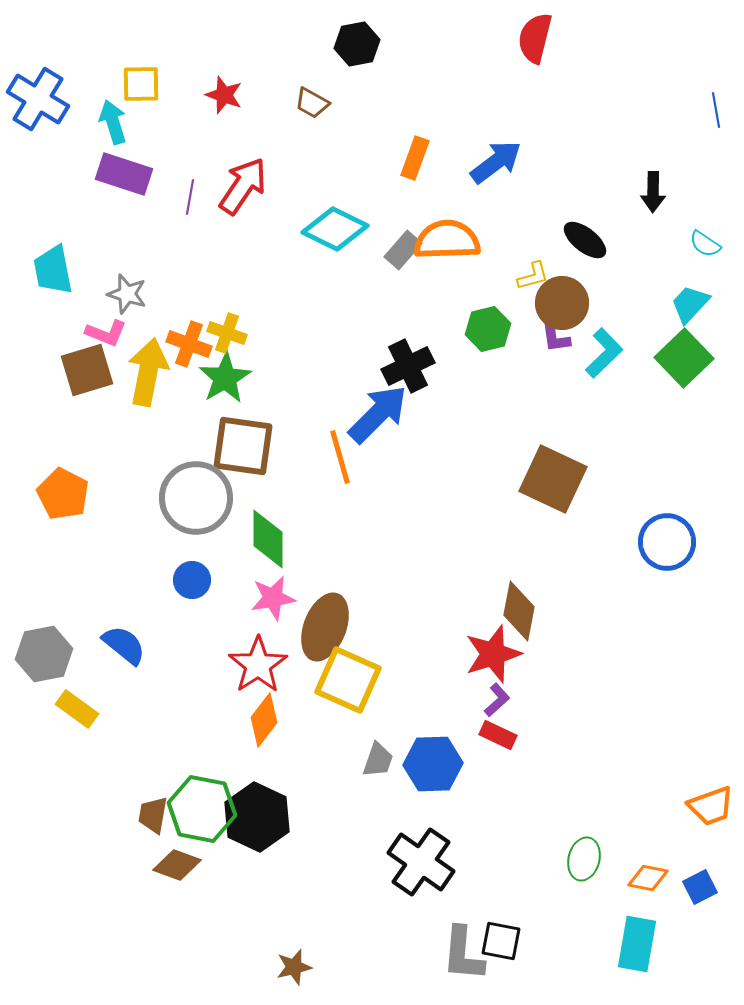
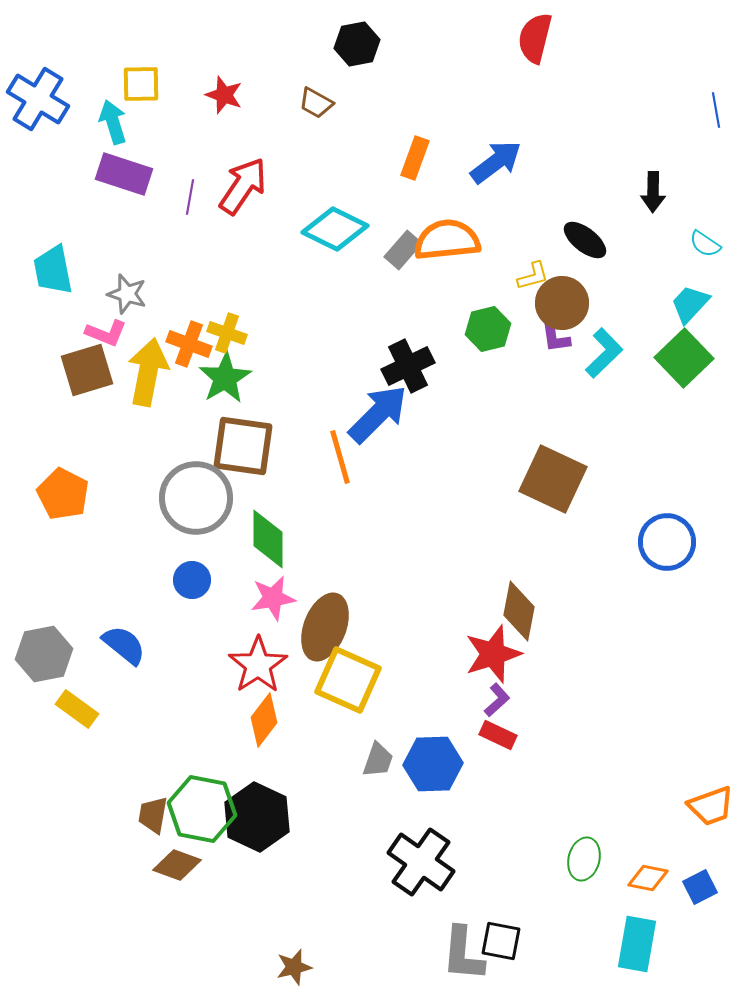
brown trapezoid at (312, 103): moved 4 px right
orange semicircle at (447, 240): rotated 4 degrees counterclockwise
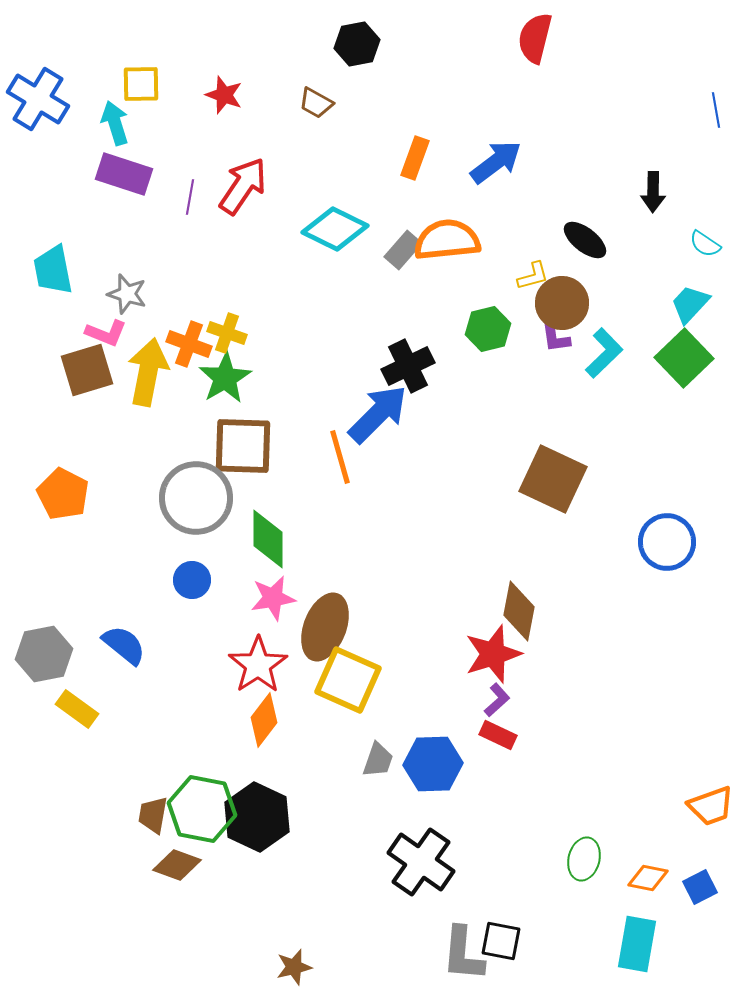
cyan arrow at (113, 122): moved 2 px right, 1 px down
brown square at (243, 446): rotated 6 degrees counterclockwise
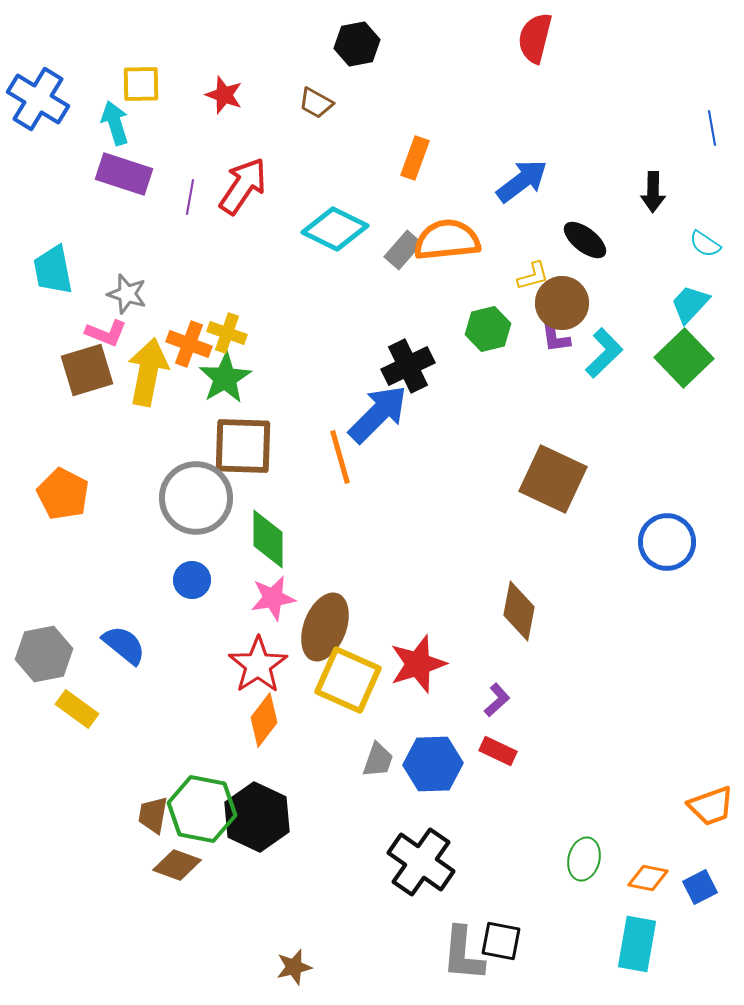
blue line at (716, 110): moved 4 px left, 18 px down
blue arrow at (496, 162): moved 26 px right, 19 px down
red star at (493, 654): moved 75 px left, 10 px down
red rectangle at (498, 735): moved 16 px down
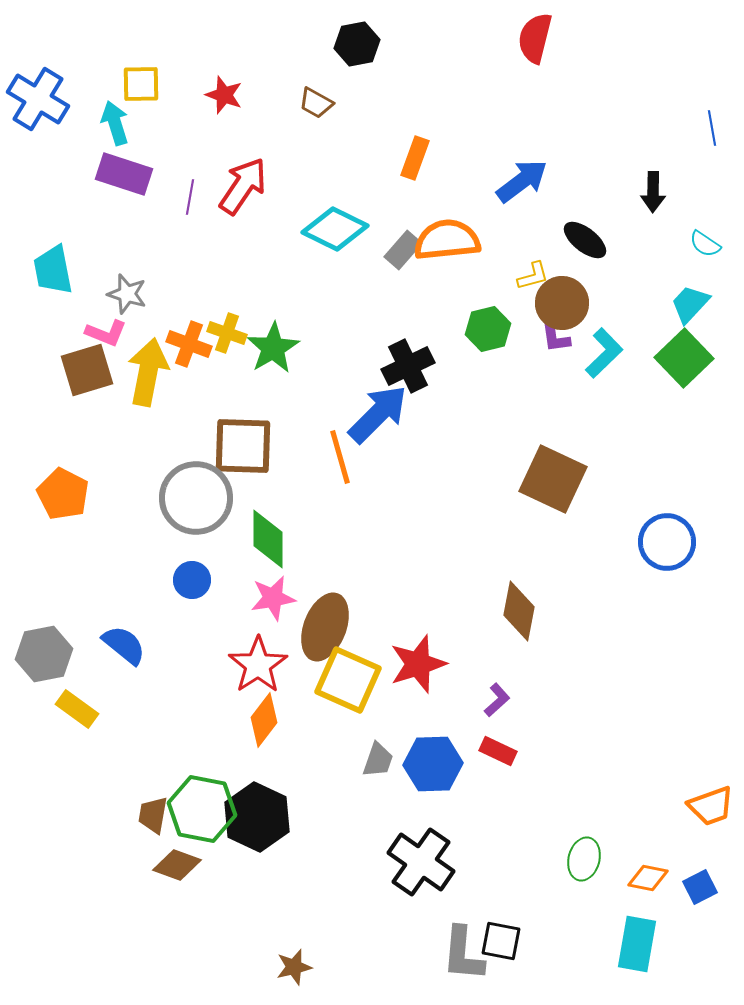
green star at (225, 378): moved 48 px right, 30 px up
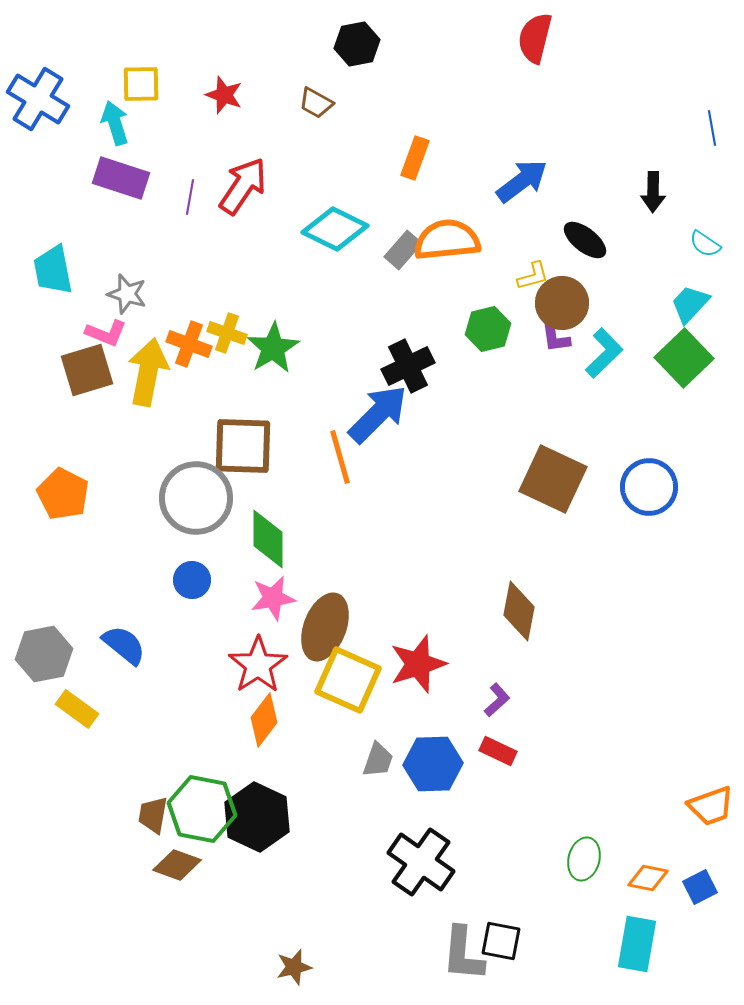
purple rectangle at (124, 174): moved 3 px left, 4 px down
blue circle at (667, 542): moved 18 px left, 55 px up
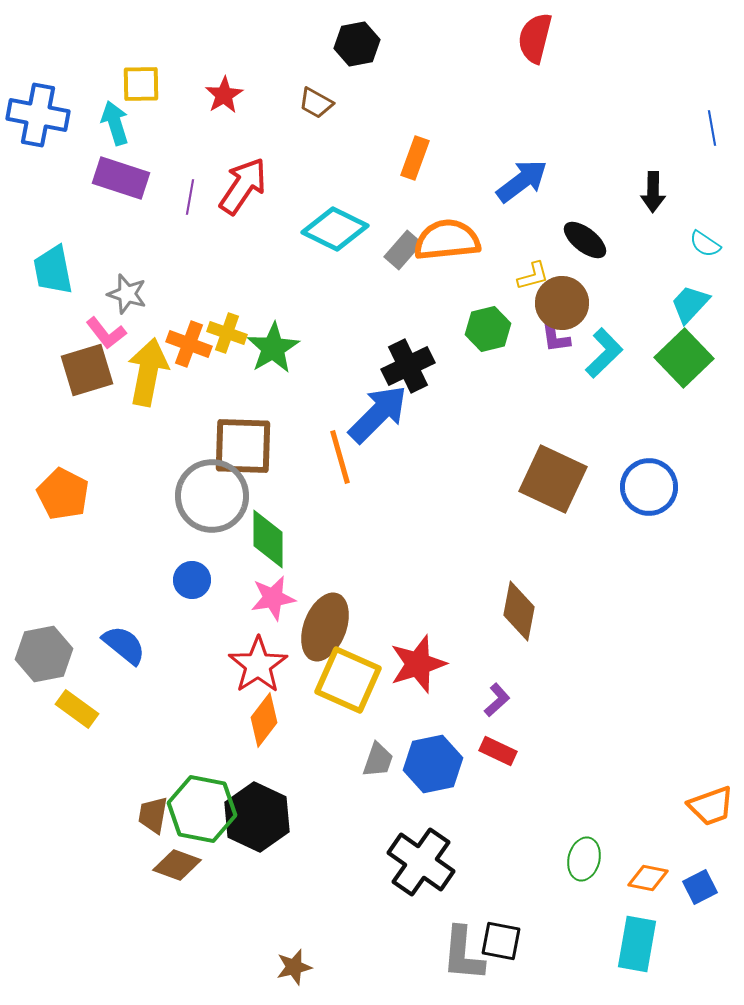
red star at (224, 95): rotated 21 degrees clockwise
blue cross at (38, 99): moved 16 px down; rotated 20 degrees counterclockwise
pink L-shape at (106, 333): rotated 30 degrees clockwise
gray circle at (196, 498): moved 16 px right, 2 px up
blue hexagon at (433, 764): rotated 10 degrees counterclockwise
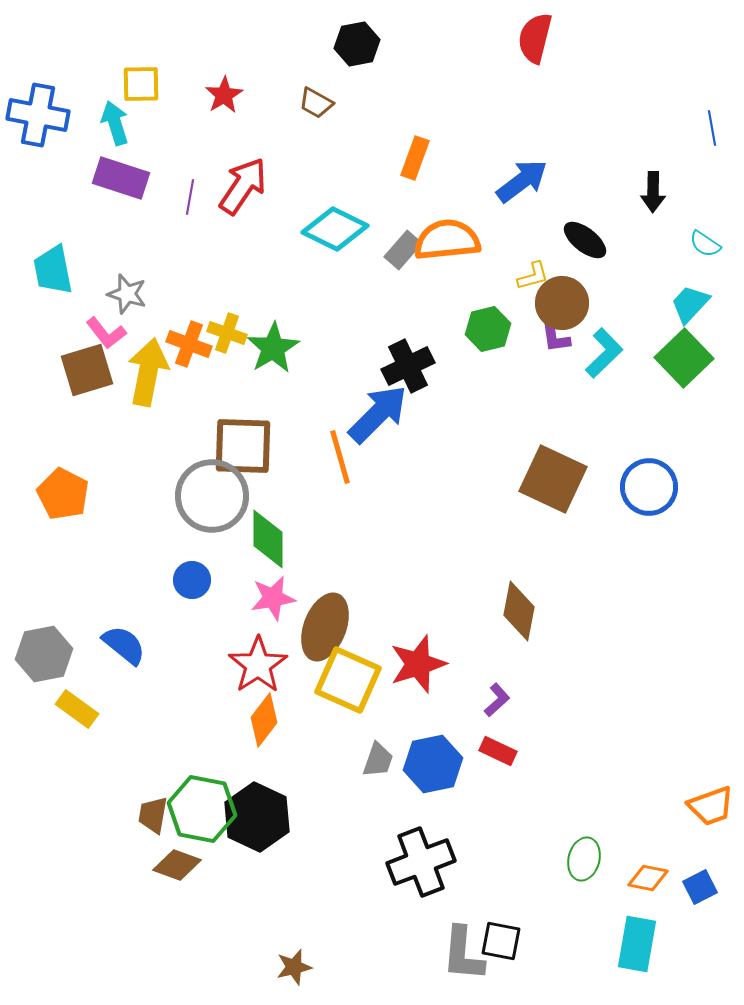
black cross at (421, 862): rotated 34 degrees clockwise
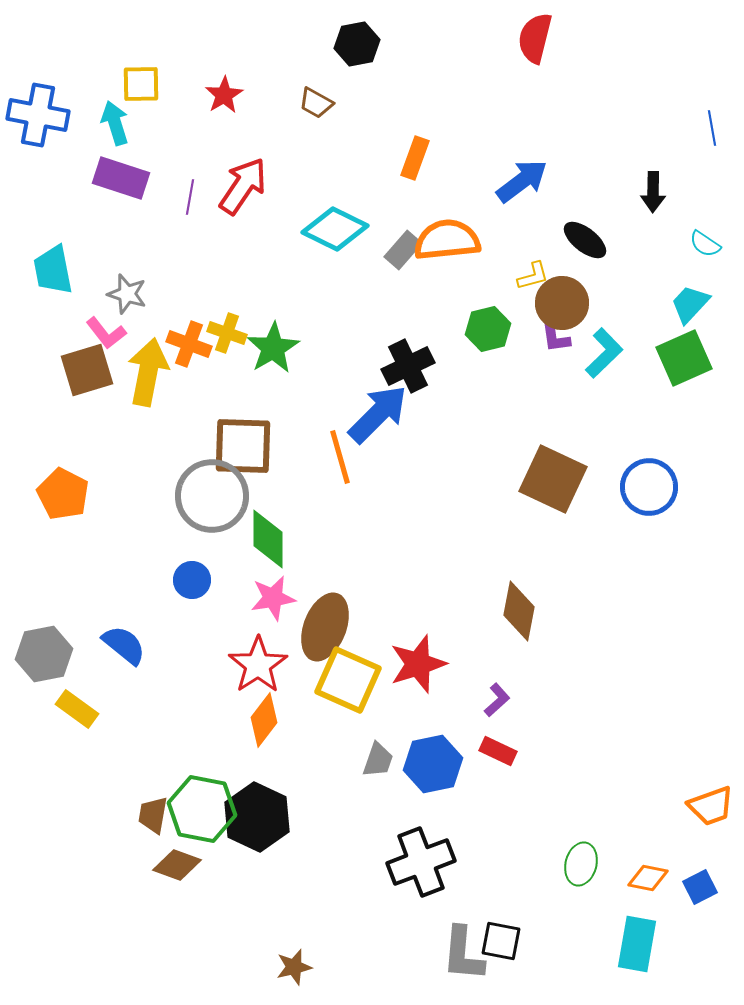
green square at (684, 358): rotated 20 degrees clockwise
green ellipse at (584, 859): moved 3 px left, 5 px down
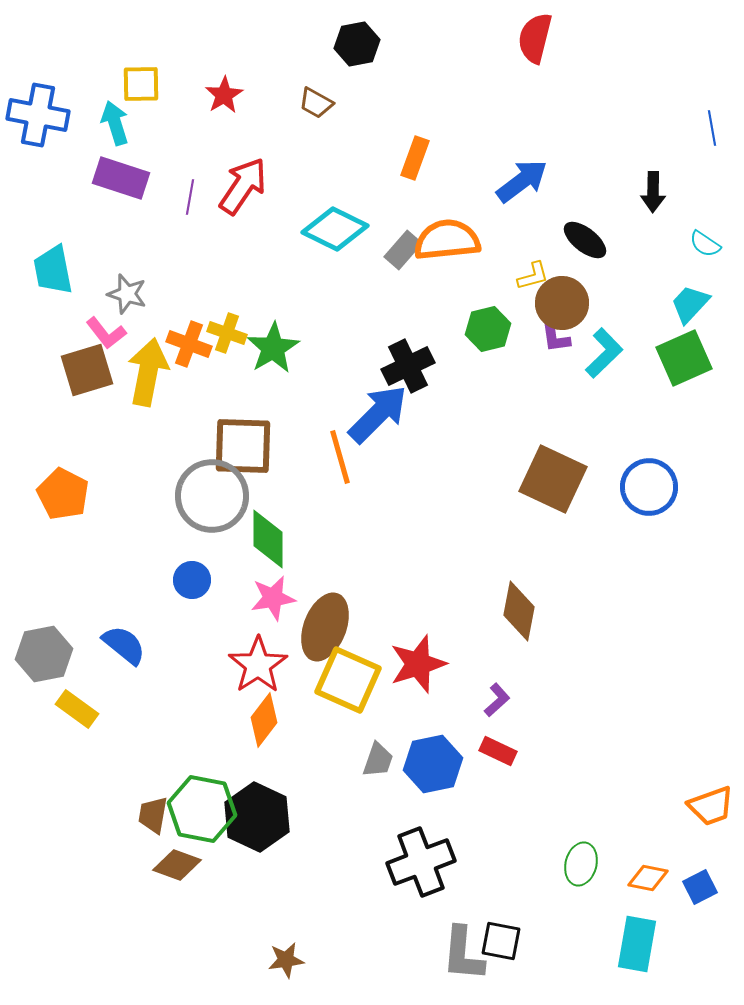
brown star at (294, 967): moved 8 px left, 7 px up; rotated 6 degrees clockwise
